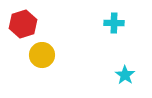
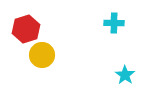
red hexagon: moved 3 px right, 5 px down
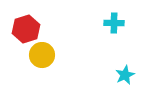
cyan star: rotated 12 degrees clockwise
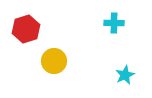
yellow circle: moved 12 px right, 6 px down
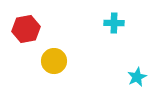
red hexagon: rotated 8 degrees clockwise
cyan star: moved 12 px right, 2 px down
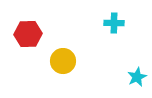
red hexagon: moved 2 px right, 5 px down; rotated 8 degrees clockwise
yellow circle: moved 9 px right
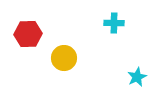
yellow circle: moved 1 px right, 3 px up
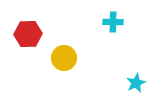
cyan cross: moved 1 px left, 1 px up
cyan star: moved 1 px left, 6 px down
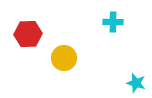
cyan star: rotated 30 degrees counterclockwise
